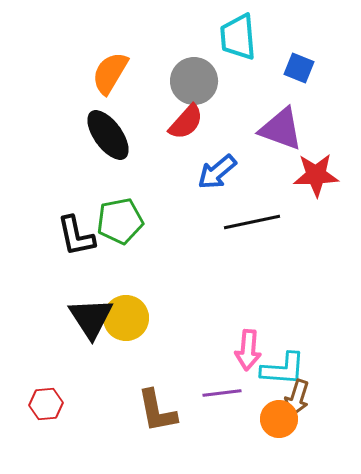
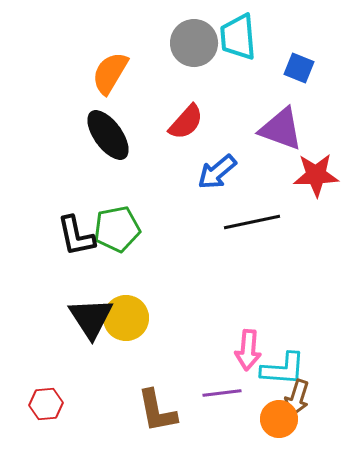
gray circle: moved 38 px up
green pentagon: moved 3 px left, 8 px down
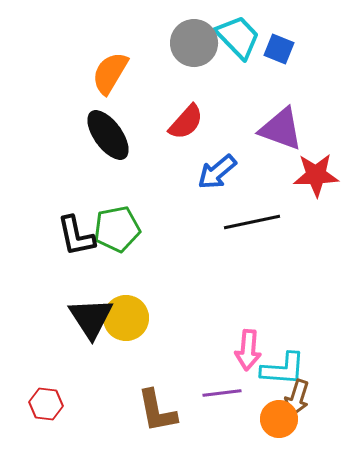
cyan trapezoid: rotated 141 degrees clockwise
blue square: moved 20 px left, 19 px up
red hexagon: rotated 12 degrees clockwise
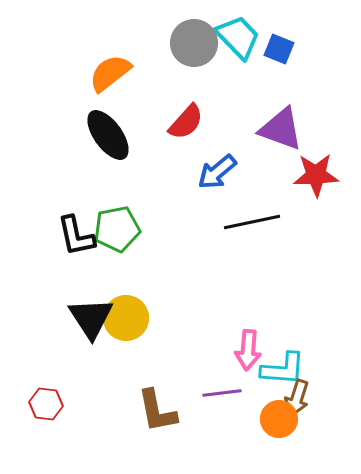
orange semicircle: rotated 21 degrees clockwise
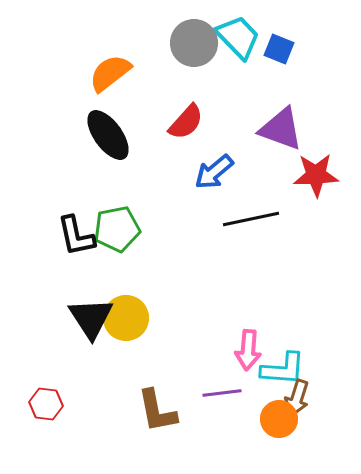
blue arrow: moved 3 px left
black line: moved 1 px left, 3 px up
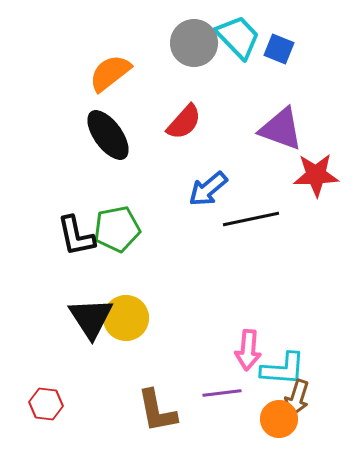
red semicircle: moved 2 px left
blue arrow: moved 6 px left, 17 px down
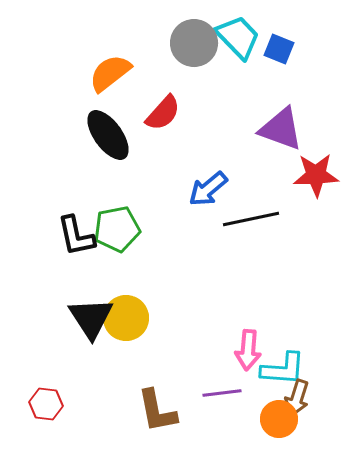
red semicircle: moved 21 px left, 9 px up
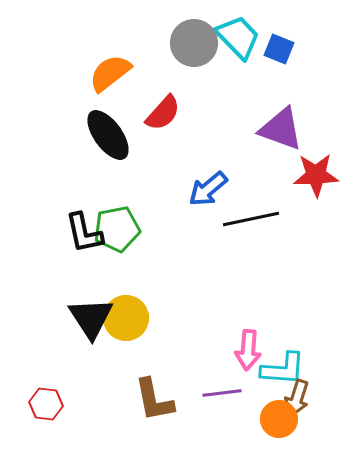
black L-shape: moved 8 px right, 3 px up
brown L-shape: moved 3 px left, 11 px up
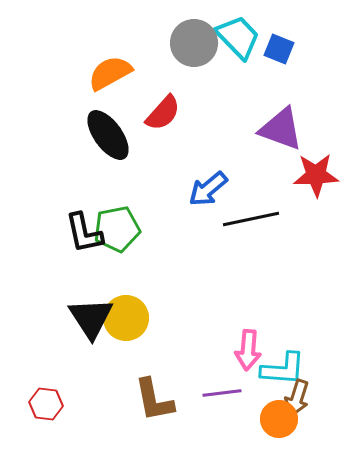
orange semicircle: rotated 9 degrees clockwise
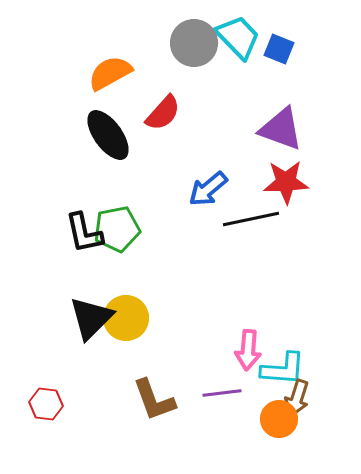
red star: moved 30 px left, 7 px down
black triangle: rotated 18 degrees clockwise
brown L-shape: rotated 9 degrees counterclockwise
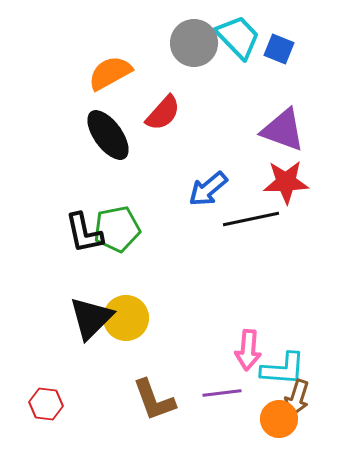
purple triangle: moved 2 px right, 1 px down
